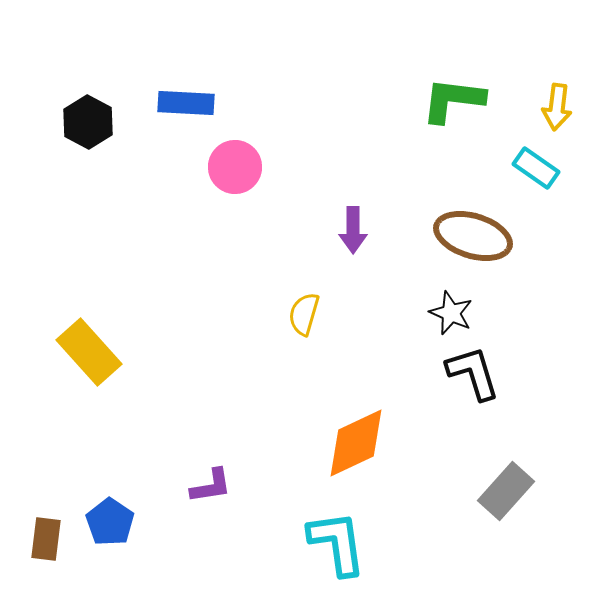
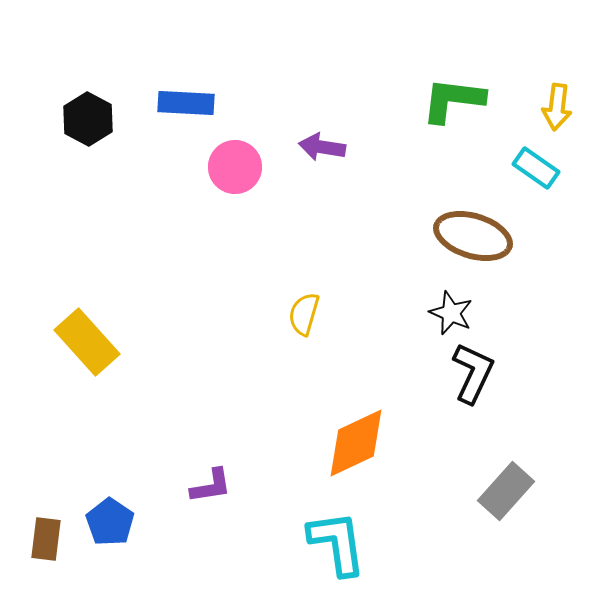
black hexagon: moved 3 px up
purple arrow: moved 31 px left, 83 px up; rotated 99 degrees clockwise
yellow rectangle: moved 2 px left, 10 px up
black L-shape: rotated 42 degrees clockwise
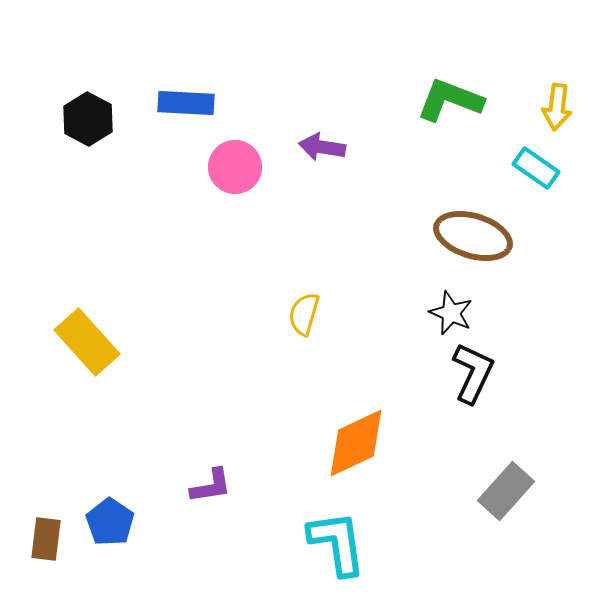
green L-shape: moved 3 px left; rotated 14 degrees clockwise
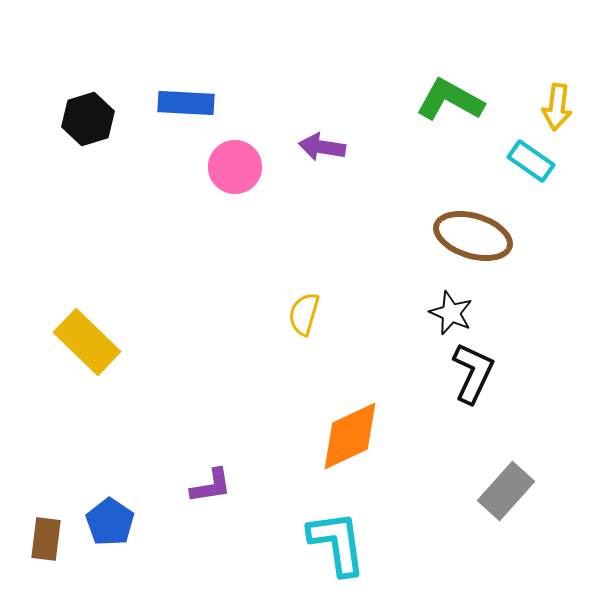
green L-shape: rotated 8 degrees clockwise
black hexagon: rotated 15 degrees clockwise
cyan rectangle: moved 5 px left, 7 px up
yellow rectangle: rotated 4 degrees counterclockwise
orange diamond: moved 6 px left, 7 px up
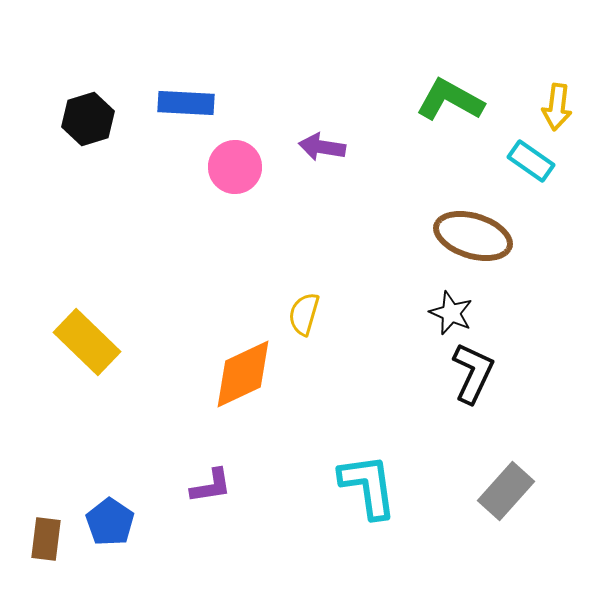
orange diamond: moved 107 px left, 62 px up
cyan L-shape: moved 31 px right, 57 px up
